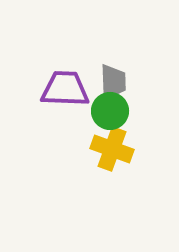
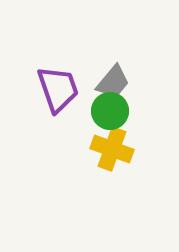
gray trapezoid: rotated 42 degrees clockwise
purple trapezoid: moved 7 px left; rotated 69 degrees clockwise
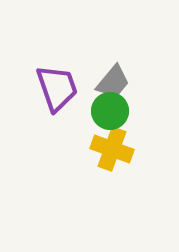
purple trapezoid: moved 1 px left, 1 px up
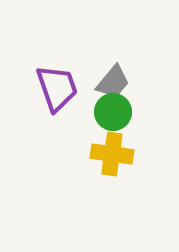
green circle: moved 3 px right, 1 px down
yellow cross: moved 5 px down; rotated 12 degrees counterclockwise
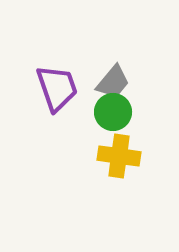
yellow cross: moved 7 px right, 2 px down
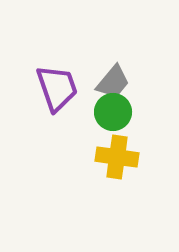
yellow cross: moved 2 px left, 1 px down
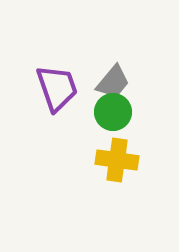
yellow cross: moved 3 px down
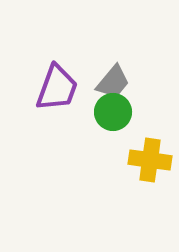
purple trapezoid: rotated 39 degrees clockwise
yellow cross: moved 33 px right
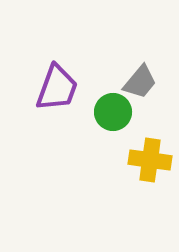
gray trapezoid: moved 27 px right
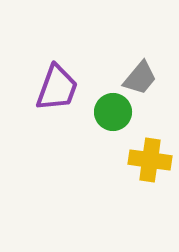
gray trapezoid: moved 4 px up
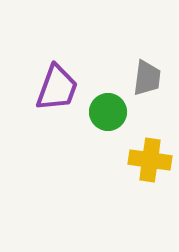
gray trapezoid: moved 7 px right; rotated 33 degrees counterclockwise
green circle: moved 5 px left
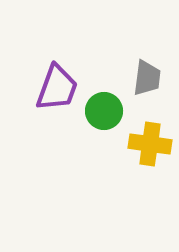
green circle: moved 4 px left, 1 px up
yellow cross: moved 16 px up
